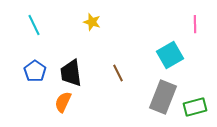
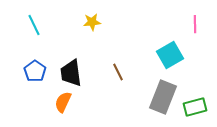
yellow star: rotated 24 degrees counterclockwise
brown line: moved 1 px up
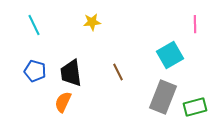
blue pentagon: rotated 20 degrees counterclockwise
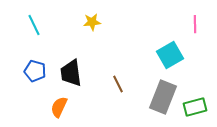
brown line: moved 12 px down
orange semicircle: moved 4 px left, 5 px down
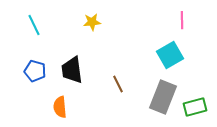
pink line: moved 13 px left, 4 px up
black trapezoid: moved 1 px right, 3 px up
orange semicircle: moved 1 px right; rotated 30 degrees counterclockwise
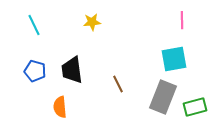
cyan square: moved 4 px right, 4 px down; rotated 20 degrees clockwise
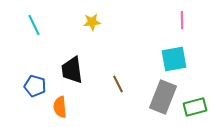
blue pentagon: moved 15 px down
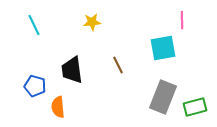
cyan square: moved 11 px left, 11 px up
brown line: moved 19 px up
orange semicircle: moved 2 px left
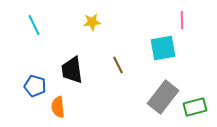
gray rectangle: rotated 16 degrees clockwise
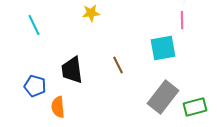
yellow star: moved 1 px left, 9 px up
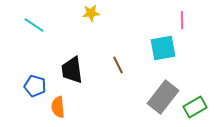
cyan line: rotated 30 degrees counterclockwise
green rectangle: rotated 15 degrees counterclockwise
